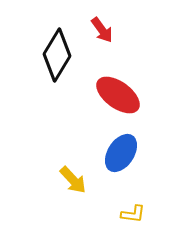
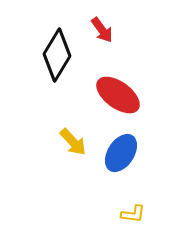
yellow arrow: moved 38 px up
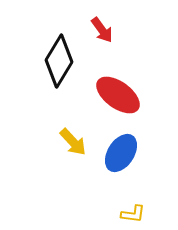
black diamond: moved 2 px right, 6 px down
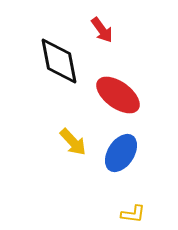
black diamond: rotated 42 degrees counterclockwise
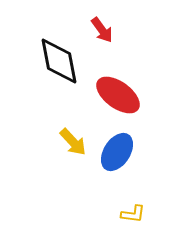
blue ellipse: moved 4 px left, 1 px up
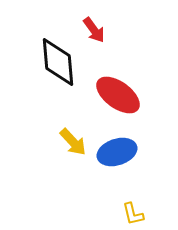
red arrow: moved 8 px left
black diamond: moved 1 px left, 1 px down; rotated 6 degrees clockwise
blue ellipse: rotated 39 degrees clockwise
yellow L-shape: rotated 70 degrees clockwise
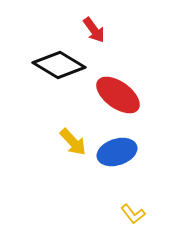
black diamond: moved 1 px right, 3 px down; rotated 54 degrees counterclockwise
yellow L-shape: rotated 25 degrees counterclockwise
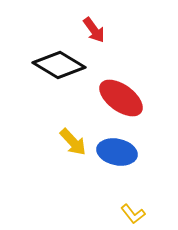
red ellipse: moved 3 px right, 3 px down
blue ellipse: rotated 30 degrees clockwise
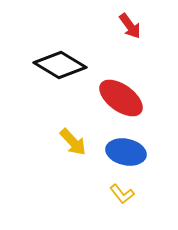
red arrow: moved 36 px right, 4 px up
black diamond: moved 1 px right
blue ellipse: moved 9 px right
yellow L-shape: moved 11 px left, 20 px up
